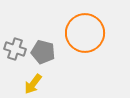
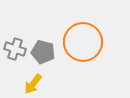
orange circle: moved 2 px left, 9 px down
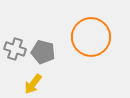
orange circle: moved 8 px right, 5 px up
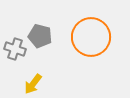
gray pentagon: moved 3 px left, 16 px up
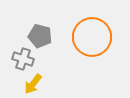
orange circle: moved 1 px right
gray cross: moved 8 px right, 10 px down
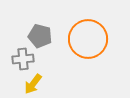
orange circle: moved 4 px left, 2 px down
gray cross: rotated 25 degrees counterclockwise
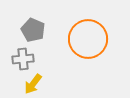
gray pentagon: moved 7 px left, 6 px up; rotated 10 degrees clockwise
